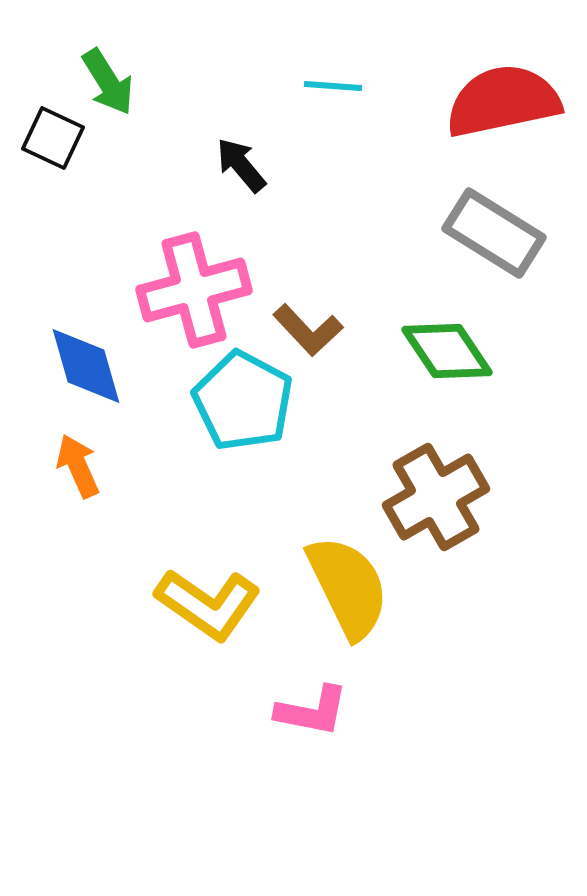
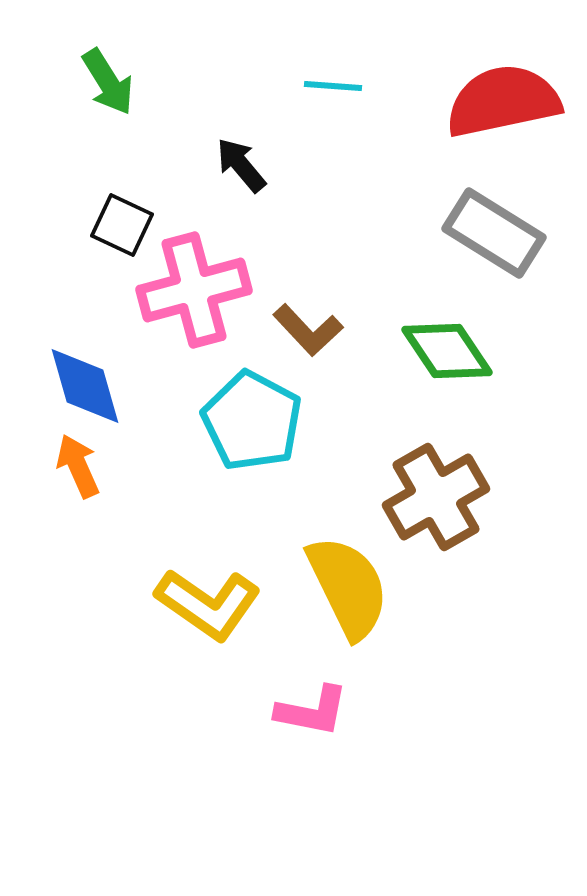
black square: moved 69 px right, 87 px down
blue diamond: moved 1 px left, 20 px down
cyan pentagon: moved 9 px right, 20 px down
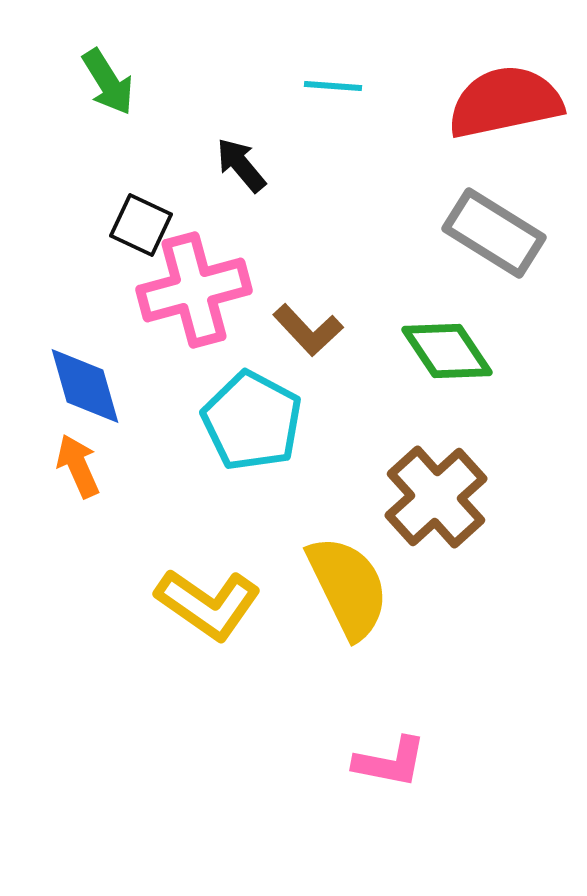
red semicircle: moved 2 px right, 1 px down
black square: moved 19 px right
brown cross: rotated 12 degrees counterclockwise
pink L-shape: moved 78 px right, 51 px down
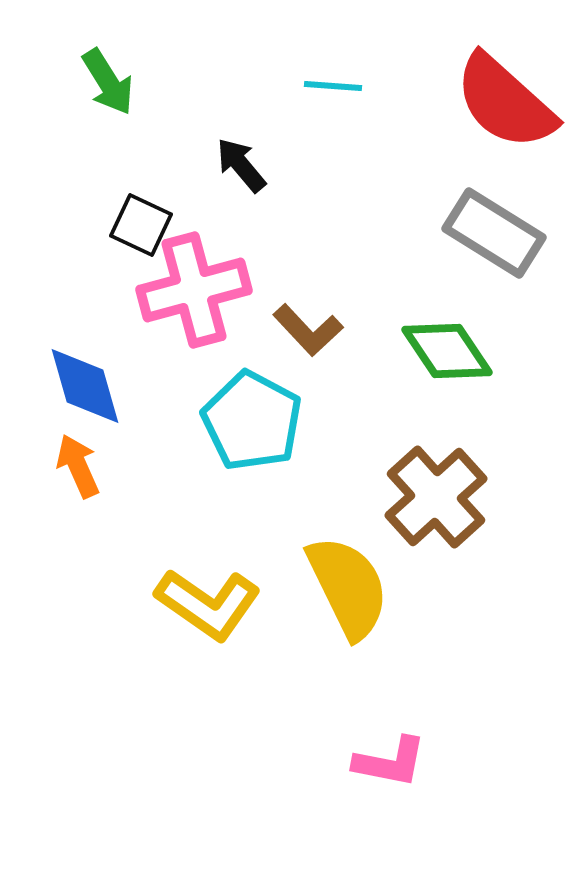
red semicircle: rotated 126 degrees counterclockwise
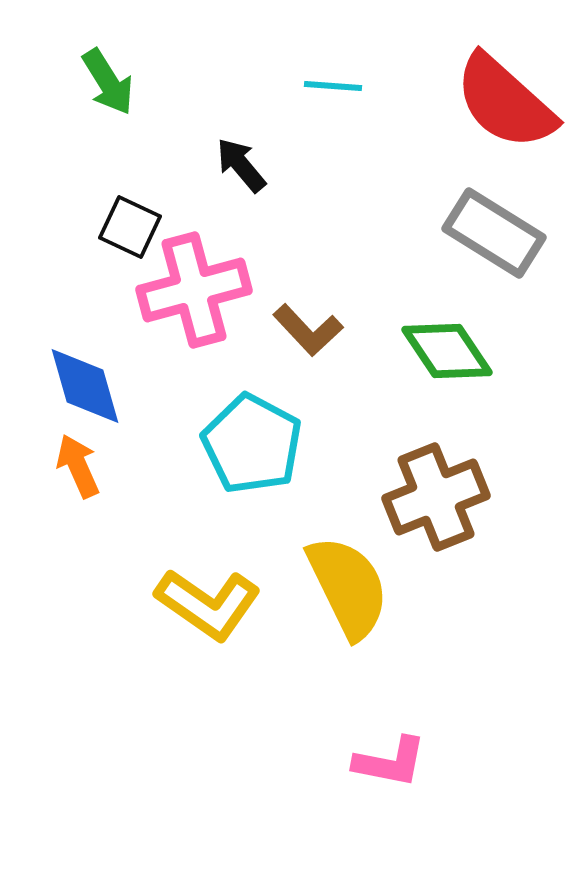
black square: moved 11 px left, 2 px down
cyan pentagon: moved 23 px down
brown cross: rotated 20 degrees clockwise
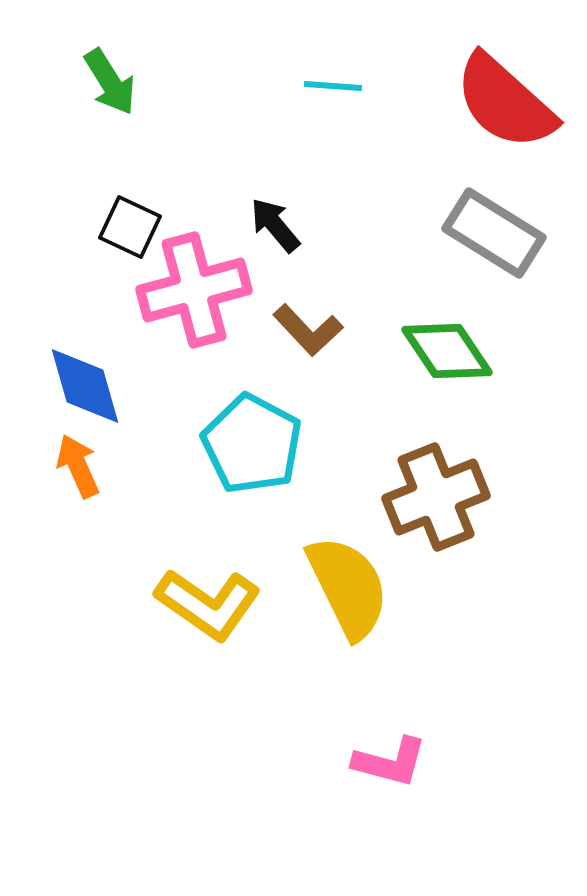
green arrow: moved 2 px right
black arrow: moved 34 px right, 60 px down
pink L-shape: rotated 4 degrees clockwise
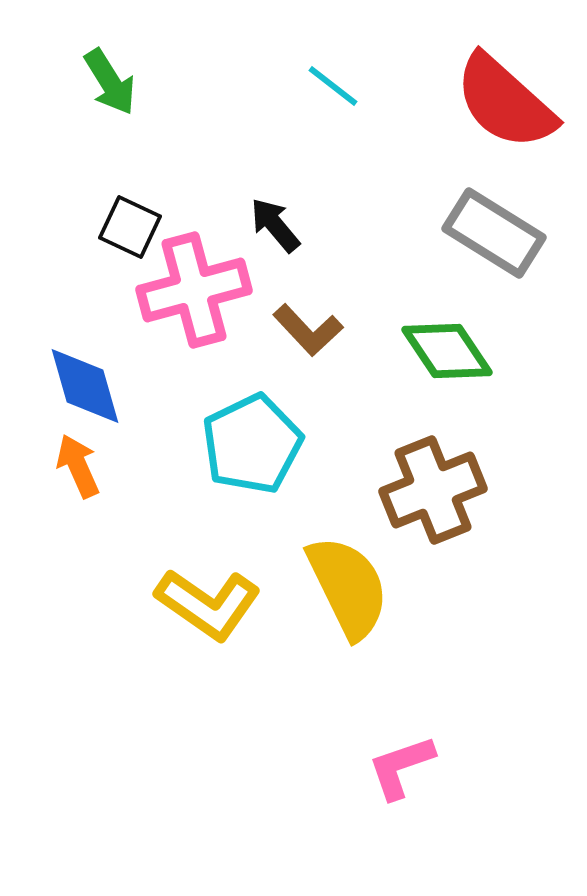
cyan line: rotated 34 degrees clockwise
cyan pentagon: rotated 18 degrees clockwise
brown cross: moved 3 px left, 7 px up
pink L-shape: moved 11 px right, 5 px down; rotated 146 degrees clockwise
